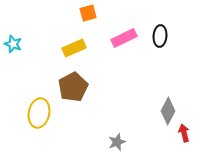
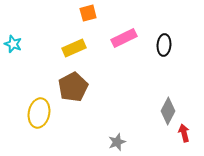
black ellipse: moved 4 px right, 9 px down
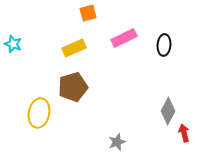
brown pentagon: rotated 12 degrees clockwise
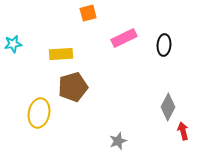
cyan star: rotated 30 degrees counterclockwise
yellow rectangle: moved 13 px left, 6 px down; rotated 20 degrees clockwise
gray diamond: moved 4 px up
red arrow: moved 1 px left, 2 px up
gray star: moved 1 px right, 1 px up
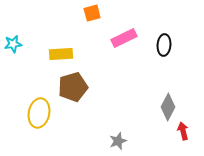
orange square: moved 4 px right
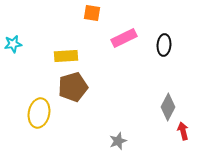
orange square: rotated 24 degrees clockwise
yellow rectangle: moved 5 px right, 2 px down
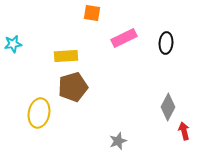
black ellipse: moved 2 px right, 2 px up
red arrow: moved 1 px right
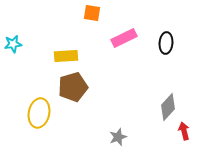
gray diamond: rotated 16 degrees clockwise
gray star: moved 4 px up
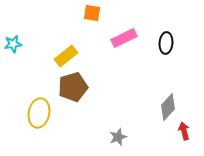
yellow rectangle: rotated 35 degrees counterclockwise
